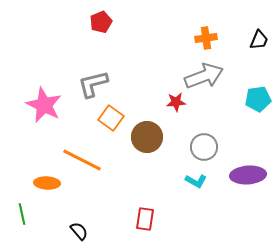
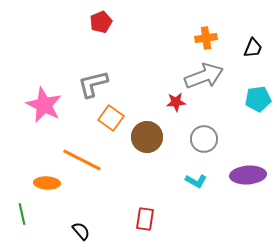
black trapezoid: moved 6 px left, 8 px down
gray circle: moved 8 px up
black semicircle: moved 2 px right
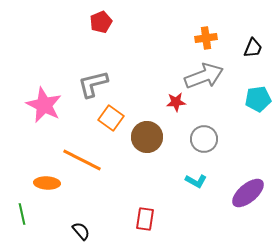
purple ellipse: moved 18 px down; rotated 36 degrees counterclockwise
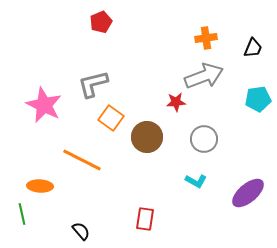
orange ellipse: moved 7 px left, 3 px down
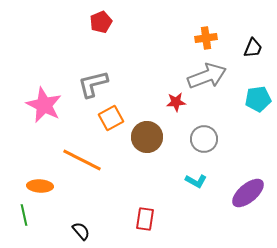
gray arrow: moved 3 px right
orange square: rotated 25 degrees clockwise
green line: moved 2 px right, 1 px down
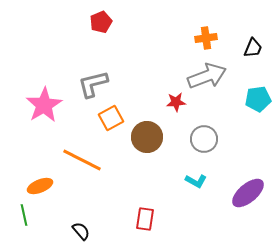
pink star: rotated 15 degrees clockwise
orange ellipse: rotated 25 degrees counterclockwise
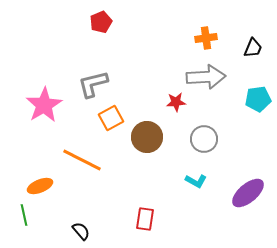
gray arrow: moved 1 px left, 1 px down; rotated 18 degrees clockwise
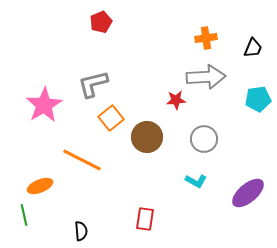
red star: moved 2 px up
orange square: rotated 10 degrees counterclockwise
black semicircle: rotated 36 degrees clockwise
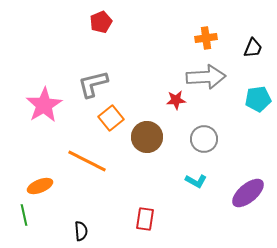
orange line: moved 5 px right, 1 px down
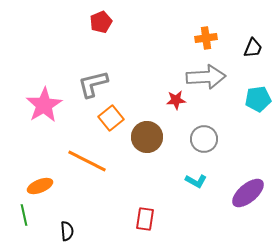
black semicircle: moved 14 px left
